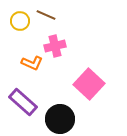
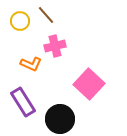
brown line: rotated 24 degrees clockwise
orange L-shape: moved 1 px left, 1 px down
purple rectangle: rotated 16 degrees clockwise
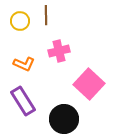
brown line: rotated 42 degrees clockwise
pink cross: moved 4 px right, 5 px down
orange L-shape: moved 7 px left
purple rectangle: moved 1 px up
black circle: moved 4 px right
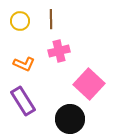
brown line: moved 5 px right, 4 px down
black circle: moved 6 px right
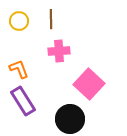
yellow circle: moved 1 px left
pink cross: rotated 10 degrees clockwise
orange L-shape: moved 5 px left, 5 px down; rotated 135 degrees counterclockwise
